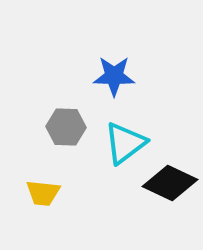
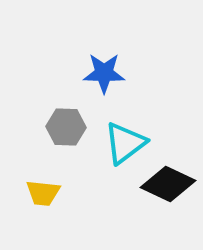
blue star: moved 10 px left, 3 px up
black diamond: moved 2 px left, 1 px down
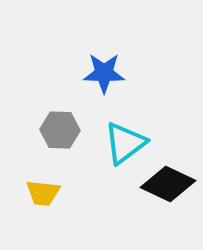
gray hexagon: moved 6 px left, 3 px down
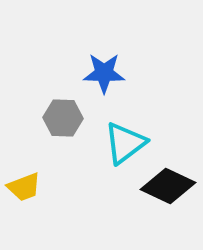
gray hexagon: moved 3 px right, 12 px up
black diamond: moved 2 px down
yellow trapezoid: moved 19 px left, 6 px up; rotated 27 degrees counterclockwise
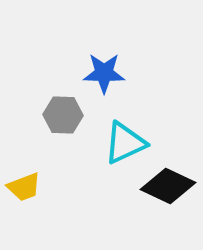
gray hexagon: moved 3 px up
cyan triangle: rotated 12 degrees clockwise
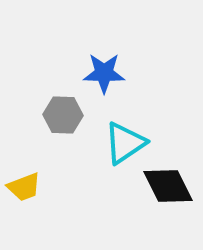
cyan triangle: rotated 9 degrees counterclockwise
black diamond: rotated 38 degrees clockwise
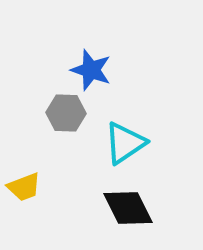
blue star: moved 13 px left, 3 px up; rotated 18 degrees clockwise
gray hexagon: moved 3 px right, 2 px up
black diamond: moved 40 px left, 22 px down
